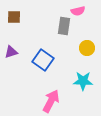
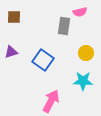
pink semicircle: moved 2 px right, 1 px down
yellow circle: moved 1 px left, 5 px down
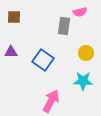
purple triangle: rotated 16 degrees clockwise
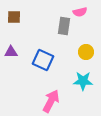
yellow circle: moved 1 px up
blue square: rotated 10 degrees counterclockwise
